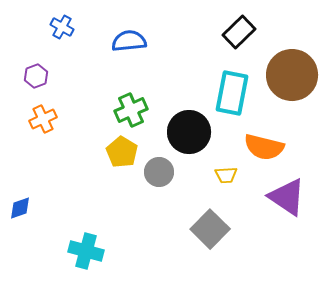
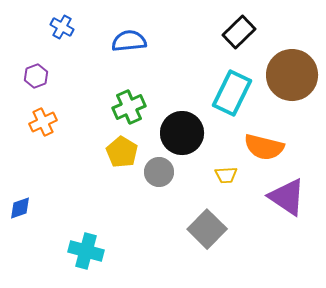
cyan rectangle: rotated 15 degrees clockwise
green cross: moved 2 px left, 3 px up
orange cross: moved 3 px down
black circle: moved 7 px left, 1 px down
gray square: moved 3 px left
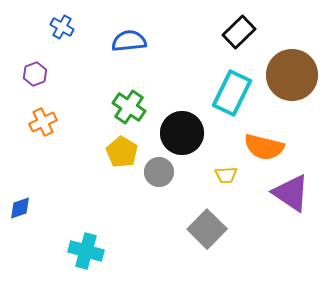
purple hexagon: moved 1 px left, 2 px up
green cross: rotated 32 degrees counterclockwise
purple triangle: moved 4 px right, 4 px up
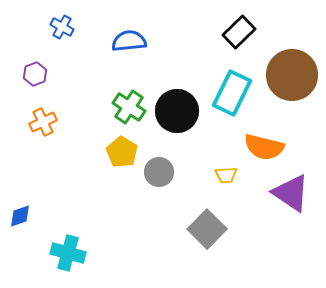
black circle: moved 5 px left, 22 px up
blue diamond: moved 8 px down
cyan cross: moved 18 px left, 2 px down
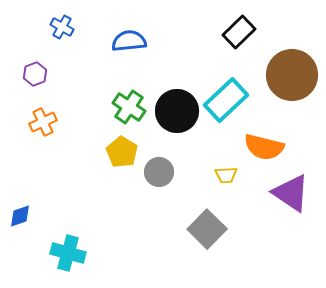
cyan rectangle: moved 6 px left, 7 px down; rotated 21 degrees clockwise
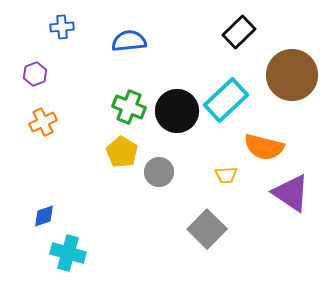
blue cross: rotated 35 degrees counterclockwise
green cross: rotated 12 degrees counterclockwise
blue diamond: moved 24 px right
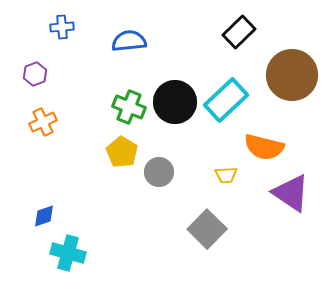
black circle: moved 2 px left, 9 px up
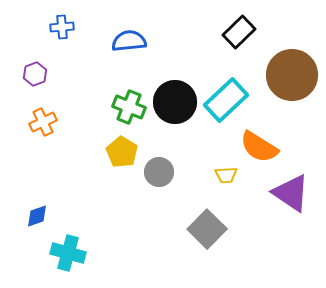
orange semicircle: moved 5 px left; rotated 18 degrees clockwise
blue diamond: moved 7 px left
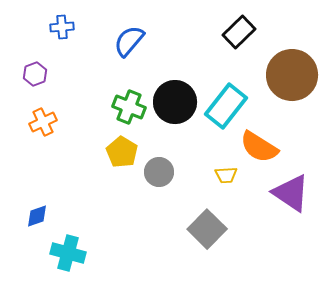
blue semicircle: rotated 44 degrees counterclockwise
cyan rectangle: moved 6 px down; rotated 9 degrees counterclockwise
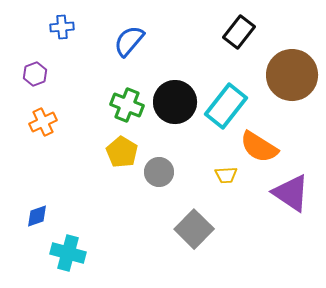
black rectangle: rotated 8 degrees counterclockwise
green cross: moved 2 px left, 2 px up
gray square: moved 13 px left
